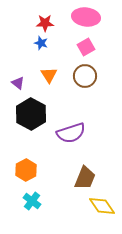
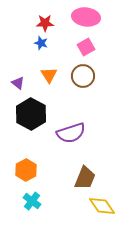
brown circle: moved 2 px left
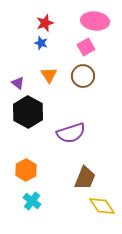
pink ellipse: moved 9 px right, 4 px down
red star: rotated 18 degrees counterclockwise
black hexagon: moved 3 px left, 2 px up
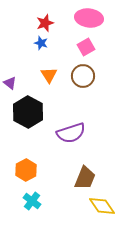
pink ellipse: moved 6 px left, 3 px up
purple triangle: moved 8 px left
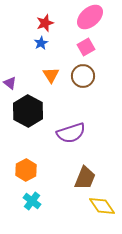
pink ellipse: moved 1 px right, 1 px up; rotated 48 degrees counterclockwise
blue star: rotated 24 degrees clockwise
orange triangle: moved 2 px right
black hexagon: moved 1 px up
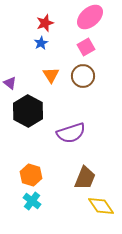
orange hexagon: moved 5 px right, 5 px down; rotated 15 degrees counterclockwise
yellow diamond: moved 1 px left
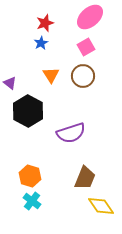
orange hexagon: moved 1 px left, 1 px down
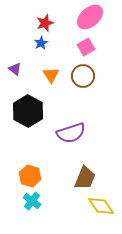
purple triangle: moved 5 px right, 14 px up
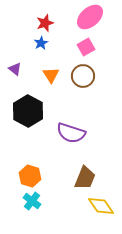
purple semicircle: rotated 36 degrees clockwise
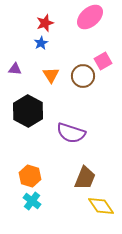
pink square: moved 17 px right, 14 px down
purple triangle: rotated 32 degrees counterclockwise
